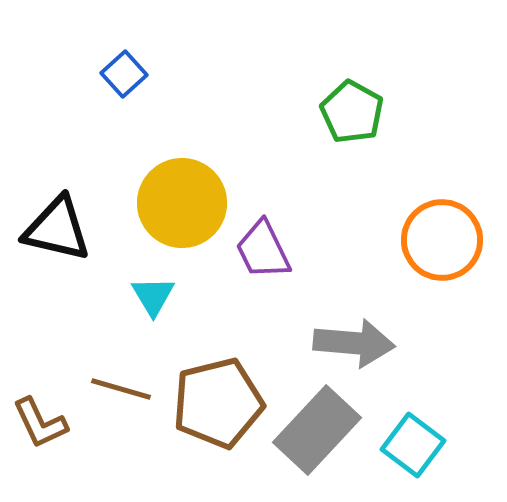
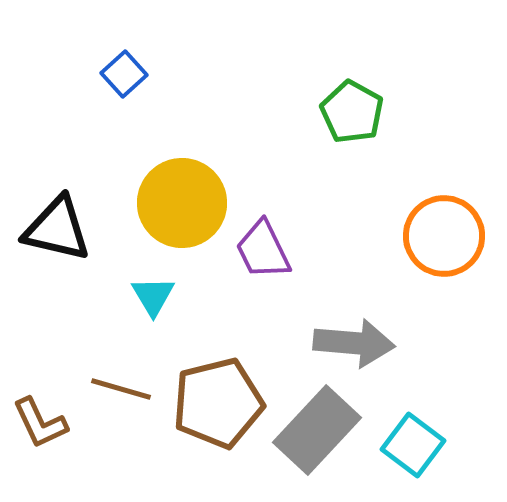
orange circle: moved 2 px right, 4 px up
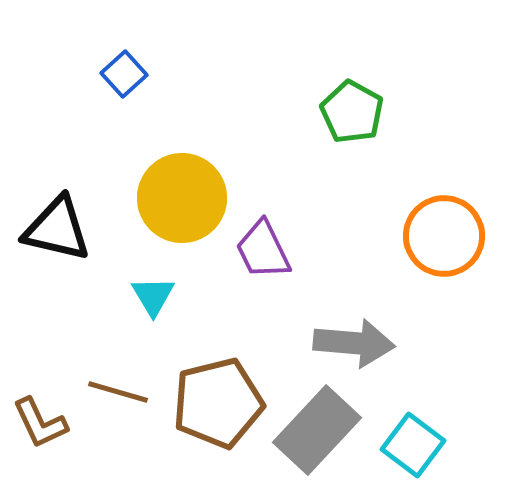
yellow circle: moved 5 px up
brown line: moved 3 px left, 3 px down
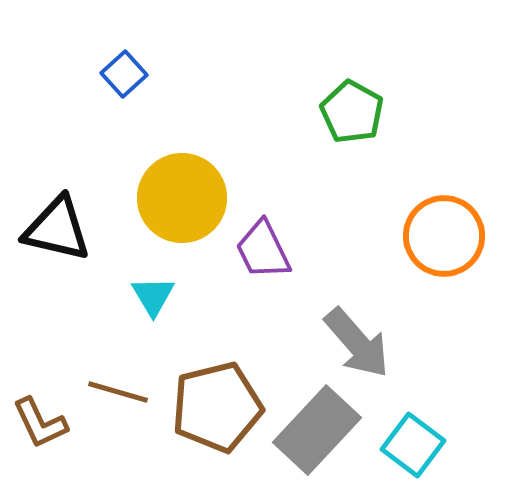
gray arrow: moved 3 px right; rotated 44 degrees clockwise
brown pentagon: moved 1 px left, 4 px down
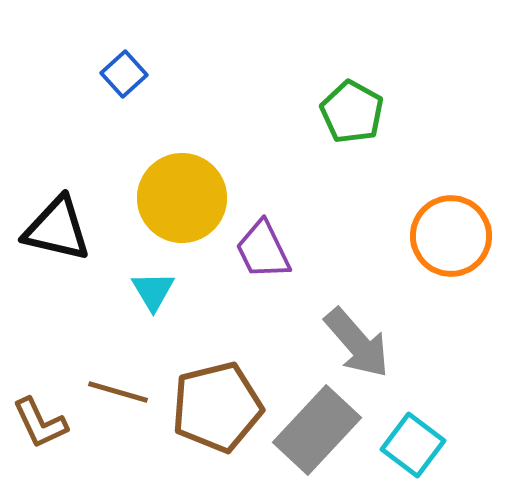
orange circle: moved 7 px right
cyan triangle: moved 5 px up
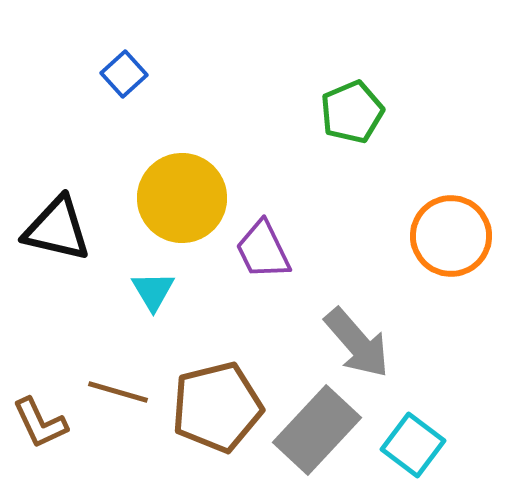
green pentagon: rotated 20 degrees clockwise
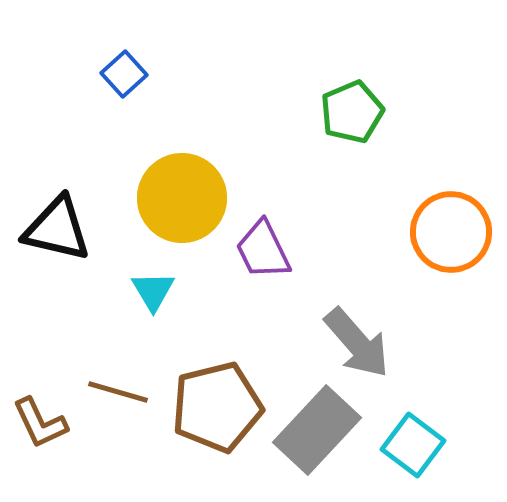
orange circle: moved 4 px up
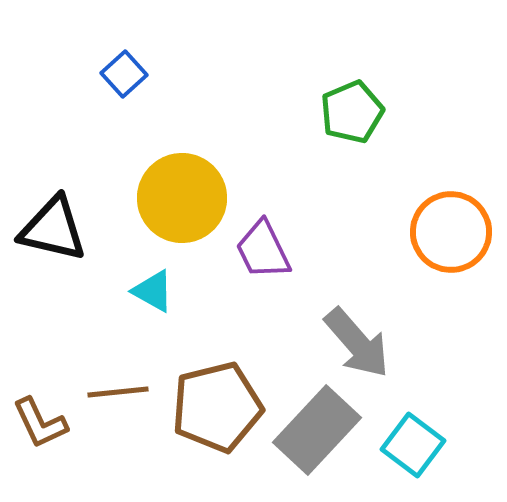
black triangle: moved 4 px left
cyan triangle: rotated 30 degrees counterclockwise
brown line: rotated 22 degrees counterclockwise
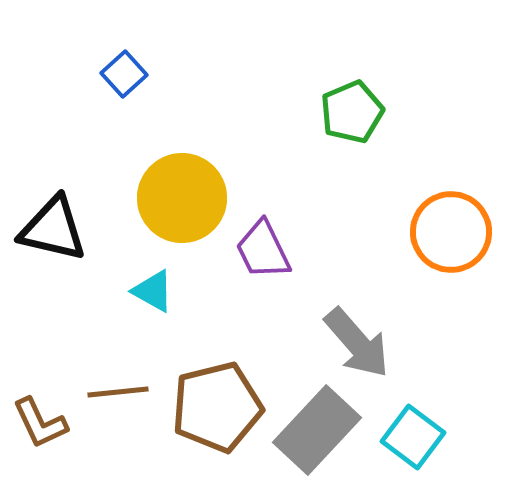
cyan square: moved 8 px up
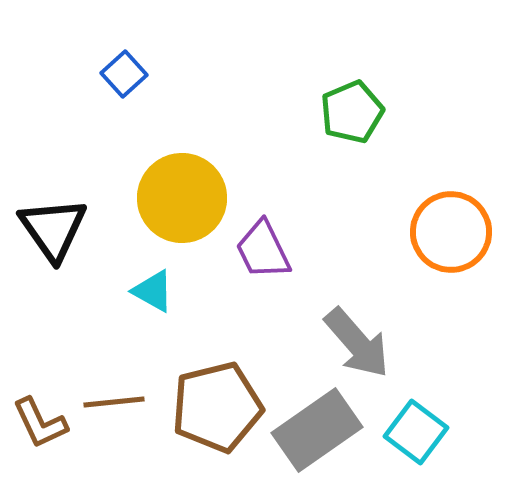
black triangle: rotated 42 degrees clockwise
brown line: moved 4 px left, 10 px down
gray rectangle: rotated 12 degrees clockwise
cyan square: moved 3 px right, 5 px up
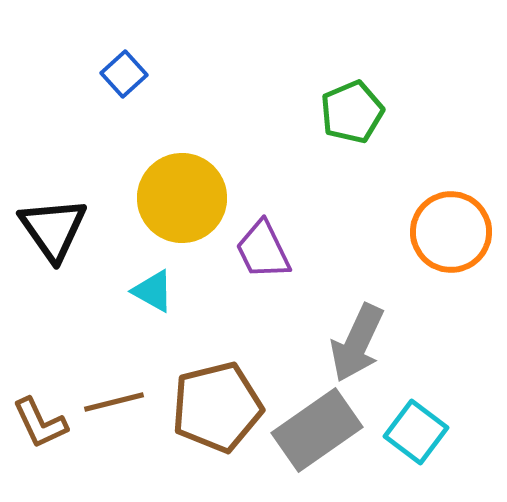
gray arrow: rotated 66 degrees clockwise
brown line: rotated 8 degrees counterclockwise
